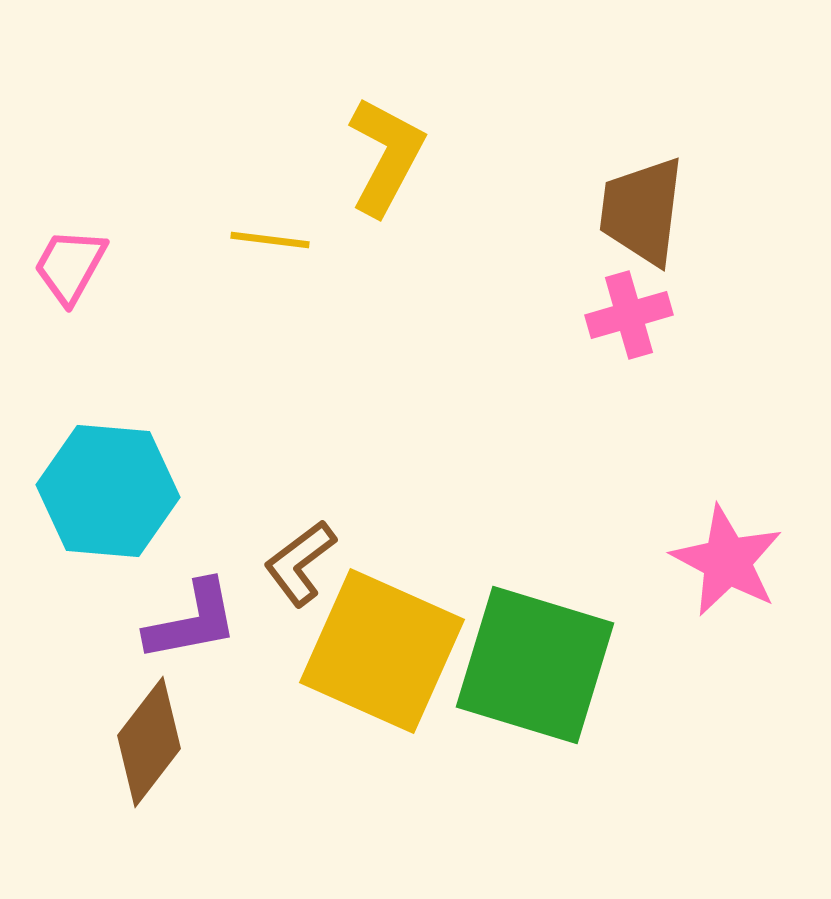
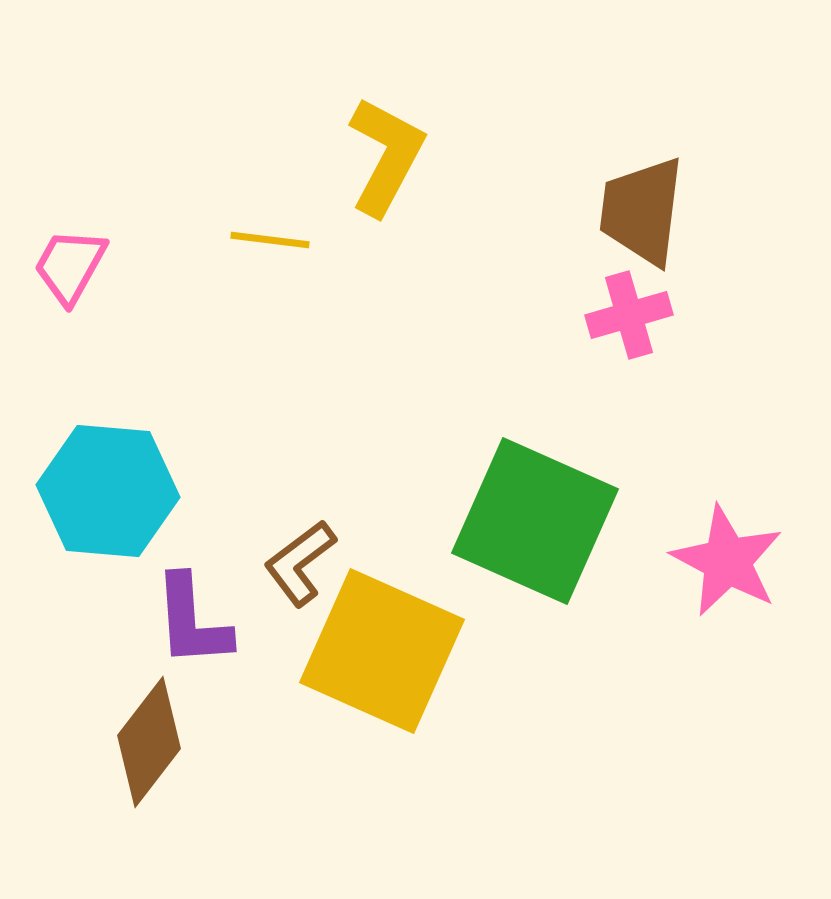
purple L-shape: rotated 97 degrees clockwise
green square: moved 144 px up; rotated 7 degrees clockwise
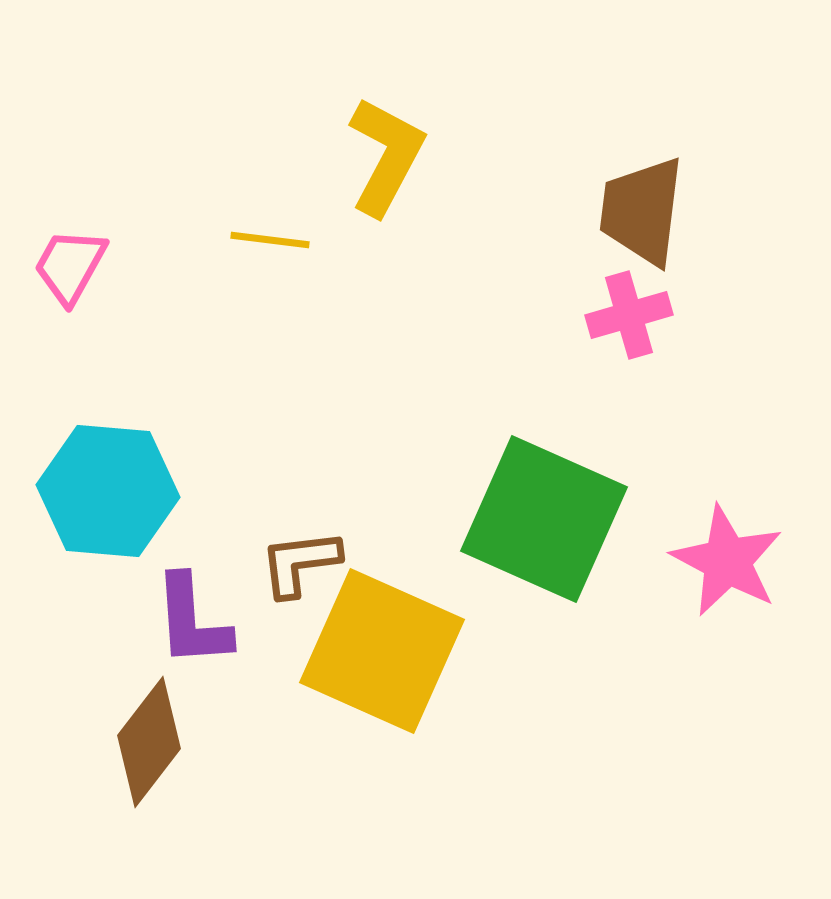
green square: moved 9 px right, 2 px up
brown L-shape: rotated 30 degrees clockwise
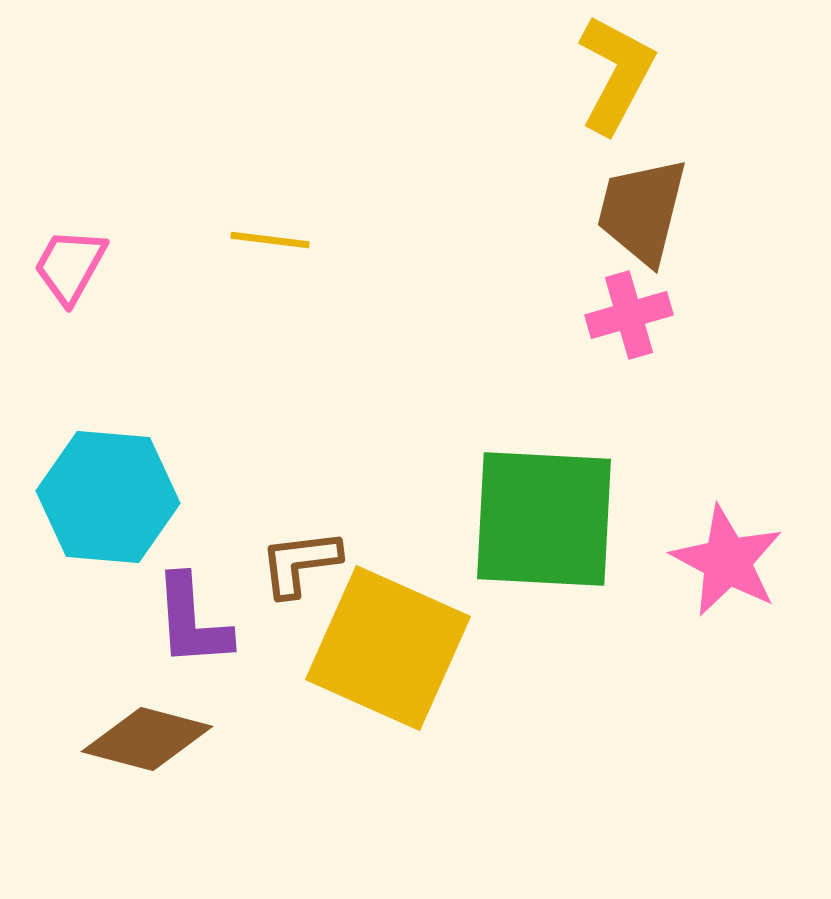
yellow L-shape: moved 230 px right, 82 px up
brown trapezoid: rotated 7 degrees clockwise
cyan hexagon: moved 6 px down
green square: rotated 21 degrees counterclockwise
yellow square: moved 6 px right, 3 px up
brown diamond: moved 2 px left, 3 px up; rotated 67 degrees clockwise
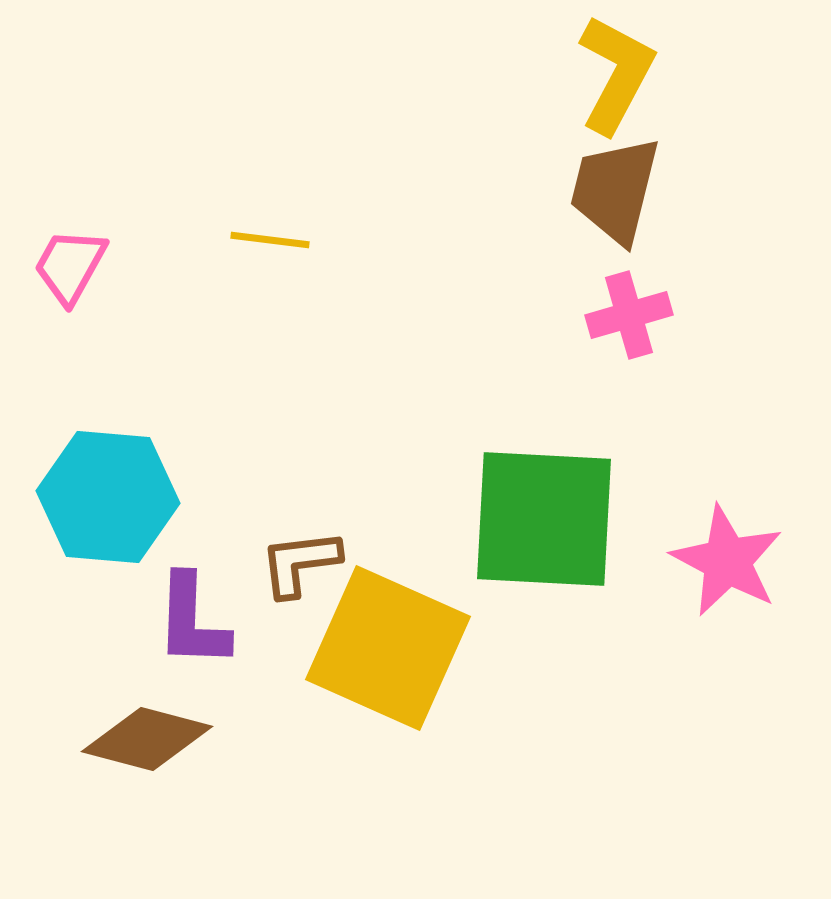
brown trapezoid: moved 27 px left, 21 px up
purple L-shape: rotated 6 degrees clockwise
